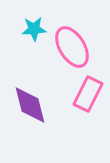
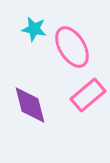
cyan star: rotated 15 degrees clockwise
pink rectangle: moved 1 px down; rotated 24 degrees clockwise
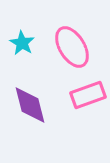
cyan star: moved 12 px left, 14 px down; rotated 20 degrees clockwise
pink rectangle: rotated 20 degrees clockwise
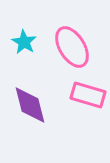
cyan star: moved 2 px right, 1 px up
pink rectangle: rotated 36 degrees clockwise
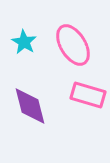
pink ellipse: moved 1 px right, 2 px up
purple diamond: moved 1 px down
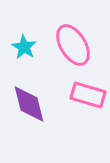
cyan star: moved 5 px down
purple diamond: moved 1 px left, 2 px up
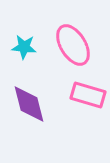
cyan star: rotated 25 degrees counterclockwise
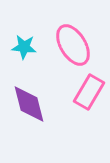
pink rectangle: moved 1 px right, 3 px up; rotated 76 degrees counterclockwise
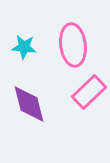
pink ellipse: rotated 24 degrees clockwise
pink rectangle: rotated 16 degrees clockwise
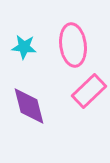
pink rectangle: moved 1 px up
purple diamond: moved 2 px down
